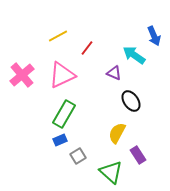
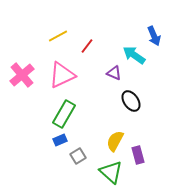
red line: moved 2 px up
yellow semicircle: moved 2 px left, 8 px down
purple rectangle: rotated 18 degrees clockwise
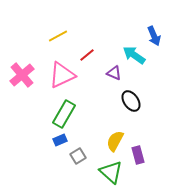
red line: moved 9 px down; rotated 14 degrees clockwise
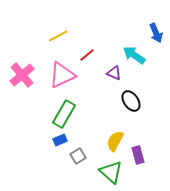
blue arrow: moved 2 px right, 3 px up
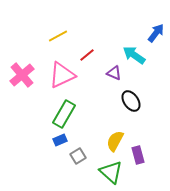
blue arrow: rotated 120 degrees counterclockwise
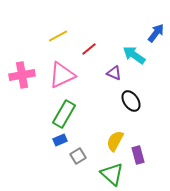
red line: moved 2 px right, 6 px up
pink cross: rotated 30 degrees clockwise
green triangle: moved 1 px right, 2 px down
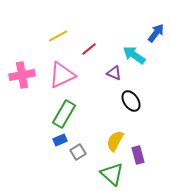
gray square: moved 4 px up
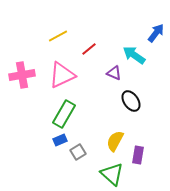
purple rectangle: rotated 24 degrees clockwise
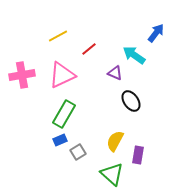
purple triangle: moved 1 px right
